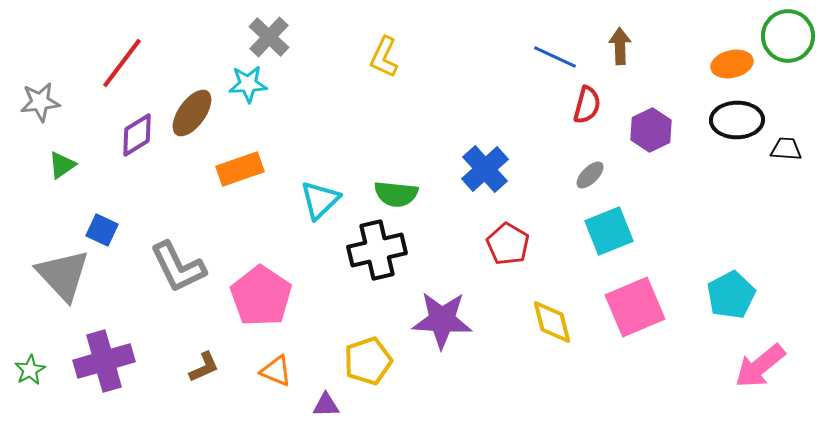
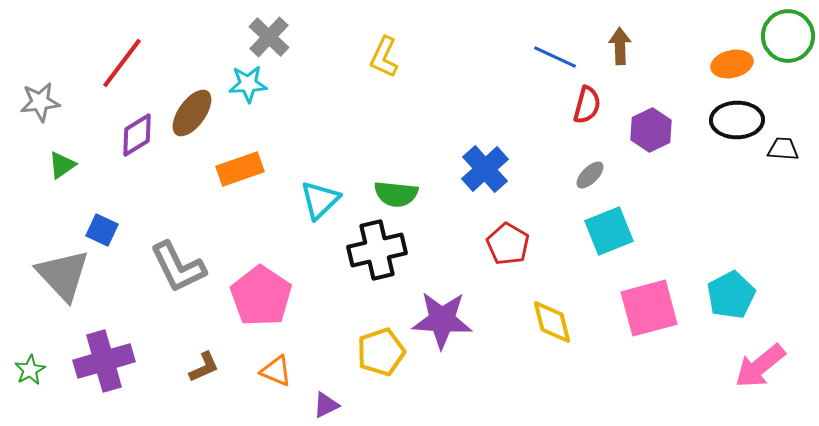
black trapezoid: moved 3 px left
pink square: moved 14 px right, 1 px down; rotated 8 degrees clockwise
yellow pentagon: moved 13 px right, 9 px up
purple triangle: rotated 24 degrees counterclockwise
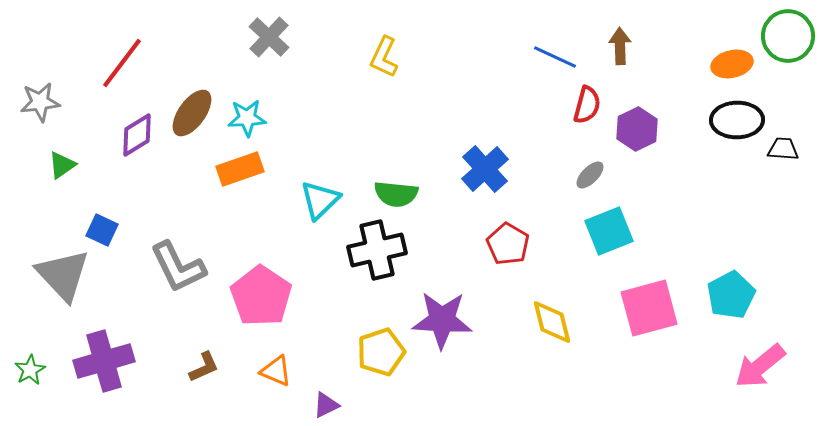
cyan star: moved 1 px left, 34 px down
purple hexagon: moved 14 px left, 1 px up
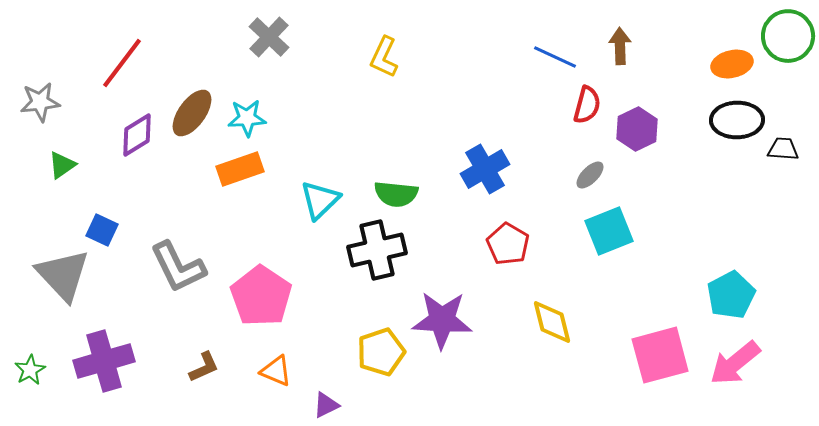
blue cross: rotated 12 degrees clockwise
pink square: moved 11 px right, 47 px down
pink arrow: moved 25 px left, 3 px up
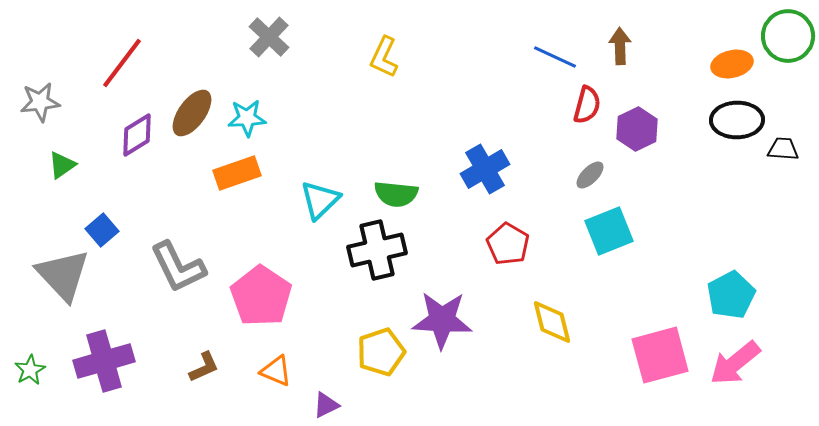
orange rectangle: moved 3 px left, 4 px down
blue square: rotated 24 degrees clockwise
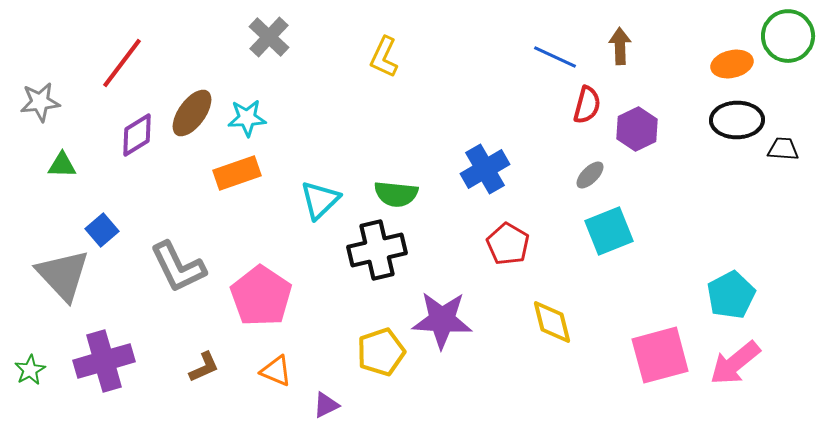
green triangle: rotated 36 degrees clockwise
